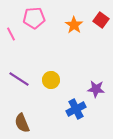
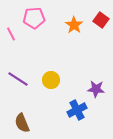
purple line: moved 1 px left
blue cross: moved 1 px right, 1 px down
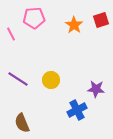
red square: rotated 35 degrees clockwise
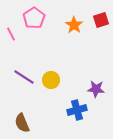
pink pentagon: rotated 30 degrees counterclockwise
purple line: moved 6 px right, 2 px up
blue cross: rotated 12 degrees clockwise
